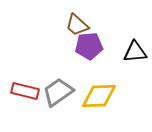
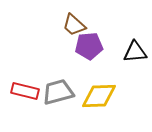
brown trapezoid: moved 3 px left
gray trapezoid: rotated 20 degrees clockwise
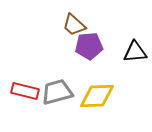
gray trapezoid: moved 1 px left
yellow diamond: moved 2 px left
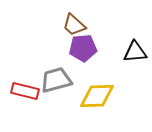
purple pentagon: moved 6 px left, 2 px down
gray trapezoid: moved 1 px left, 12 px up
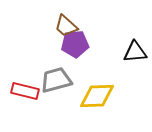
brown trapezoid: moved 8 px left, 1 px down
purple pentagon: moved 8 px left, 4 px up
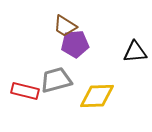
brown trapezoid: moved 1 px left; rotated 10 degrees counterclockwise
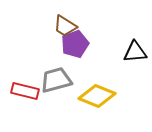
purple pentagon: rotated 16 degrees counterclockwise
yellow diamond: rotated 24 degrees clockwise
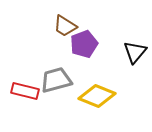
purple pentagon: moved 9 px right
black triangle: rotated 45 degrees counterclockwise
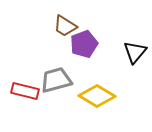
yellow diamond: rotated 9 degrees clockwise
